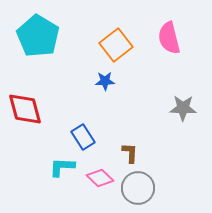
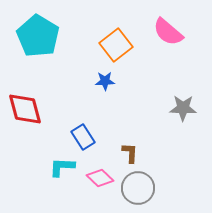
pink semicircle: moved 1 px left, 6 px up; rotated 36 degrees counterclockwise
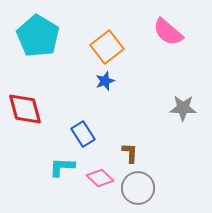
orange square: moved 9 px left, 2 px down
blue star: rotated 18 degrees counterclockwise
blue rectangle: moved 3 px up
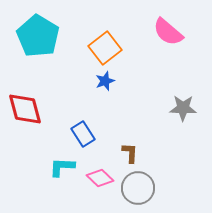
orange square: moved 2 px left, 1 px down
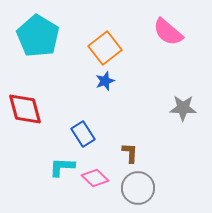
pink diamond: moved 5 px left
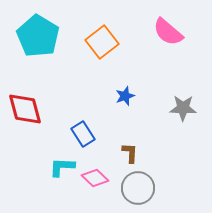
orange square: moved 3 px left, 6 px up
blue star: moved 20 px right, 15 px down
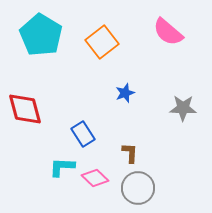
cyan pentagon: moved 3 px right, 1 px up
blue star: moved 3 px up
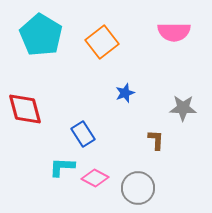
pink semicircle: moved 6 px right; rotated 40 degrees counterclockwise
brown L-shape: moved 26 px right, 13 px up
pink diamond: rotated 16 degrees counterclockwise
